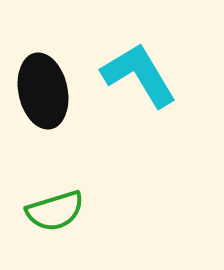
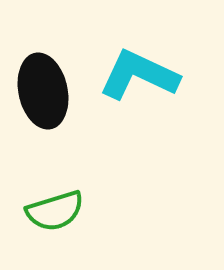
cyan L-shape: rotated 34 degrees counterclockwise
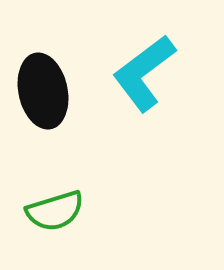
cyan L-shape: moved 5 px right, 2 px up; rotated 62 degrees counterclockwise
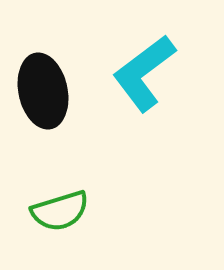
green semicircle: moved 5 px right
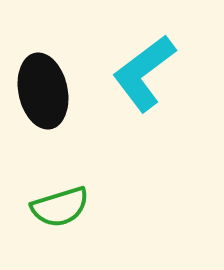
green semicircle: moved 4 px up
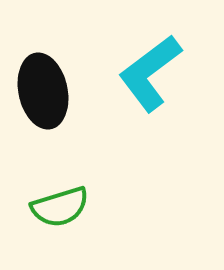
cyan L-shape: moved 6 px right
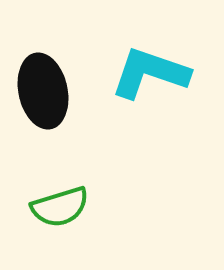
cyan L-shape: rotated 56 degrees clockwise
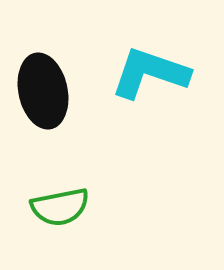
green semicircle: rotated 6 degrees clockwise
